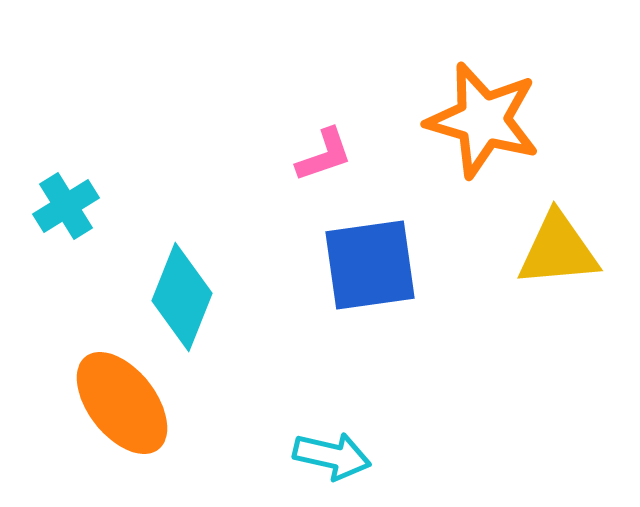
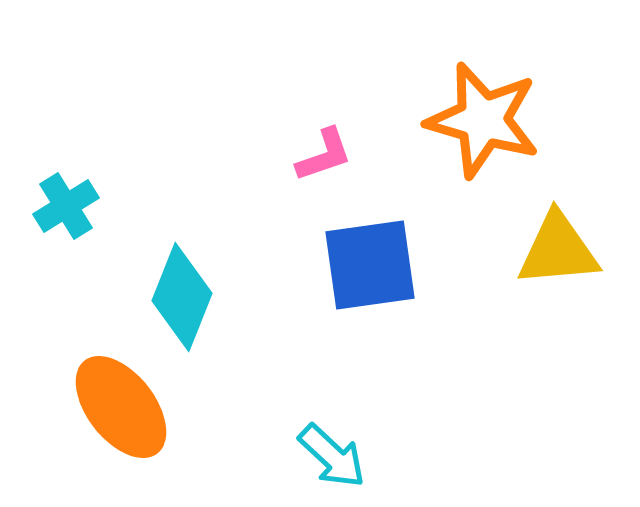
orange ellipse: moved 1 px left, 4 px down
cyan arrow: rotated 30 degrees clockwise
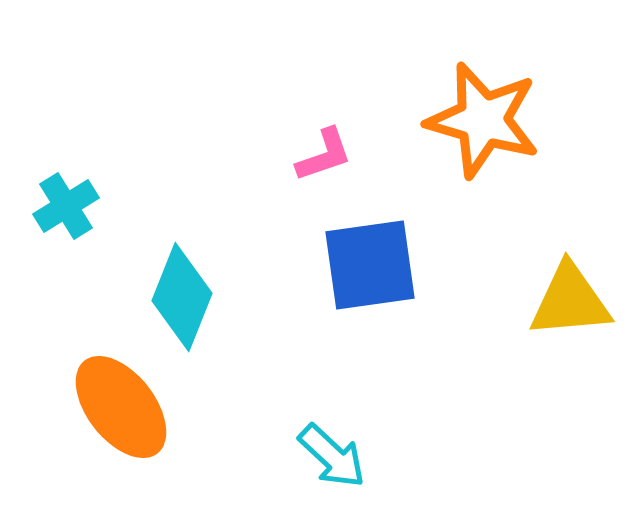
yellow triangle: moved 12 px right, 51 px down
